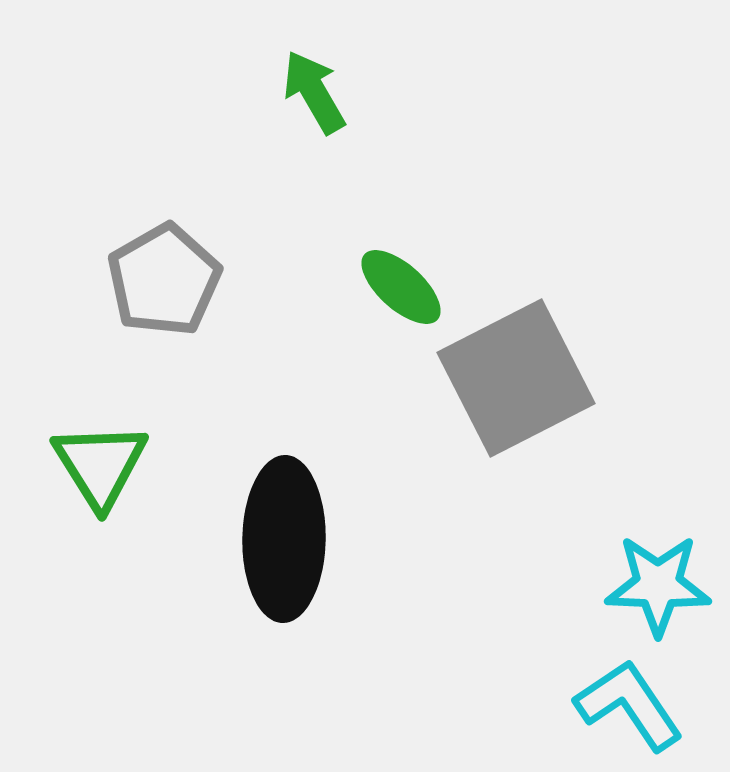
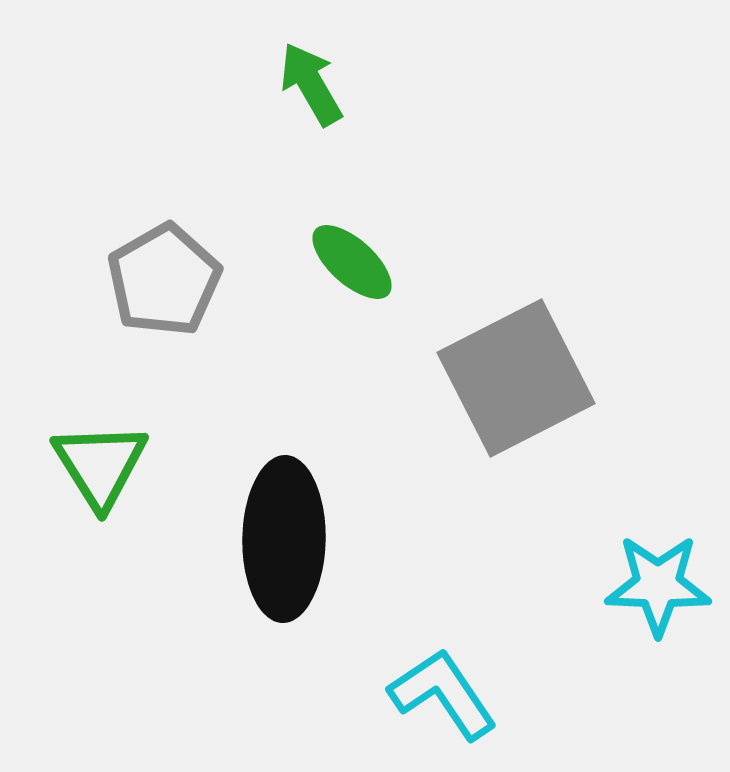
green arrow: moved 3 px left, 8 px up
green ellipse: moved 49 px left, 25 px up
cyan L-shape: moved 186 px left, 11 px up
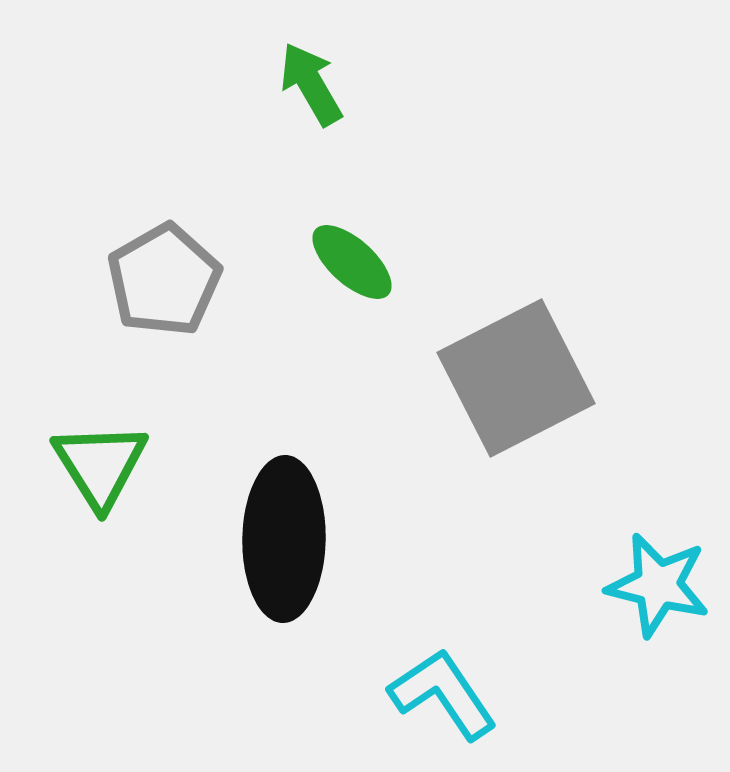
cyan star: rotated 12 degrees clockwise
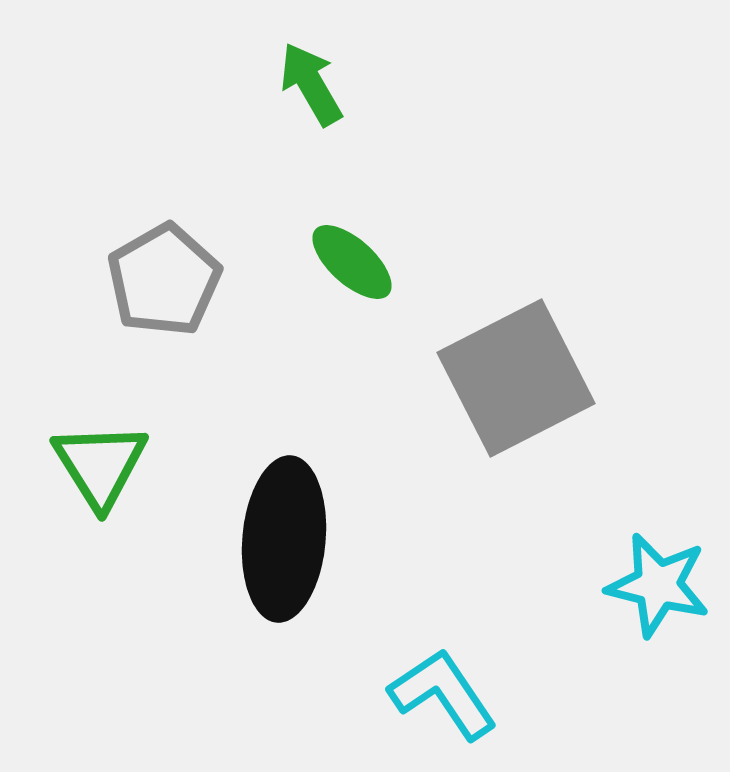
black ellipse: rotated 4 degrees clockwise
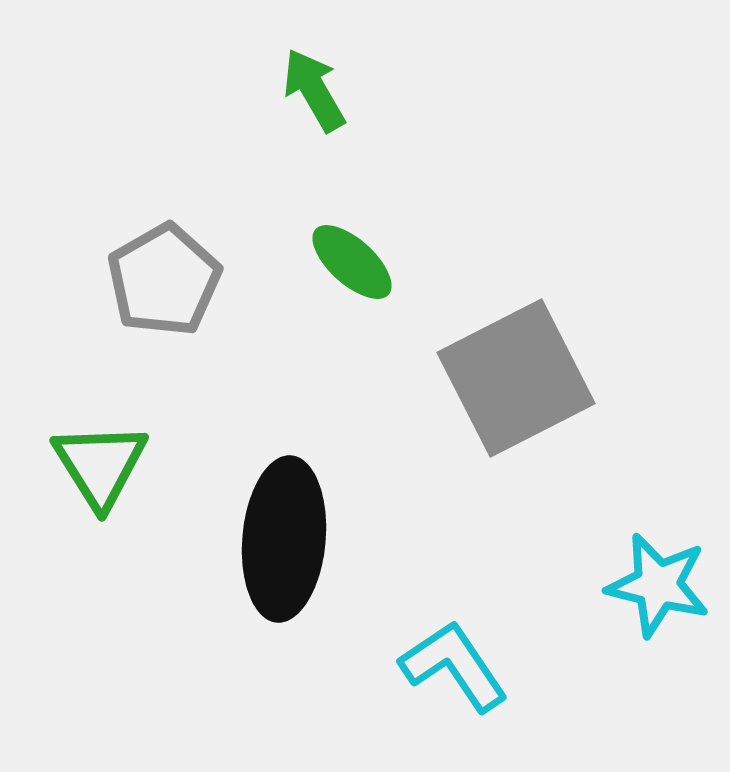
green arrow: moved 3 px right, 6 px down
cyan L-shape: moved 11 px right, 28 px up
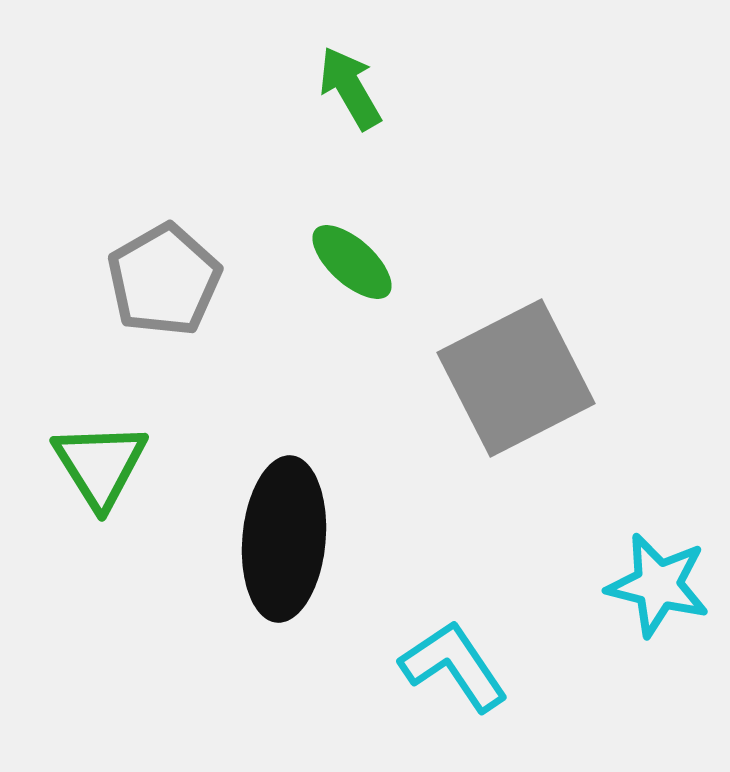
green arrow: moved 36 px right, 2 px up
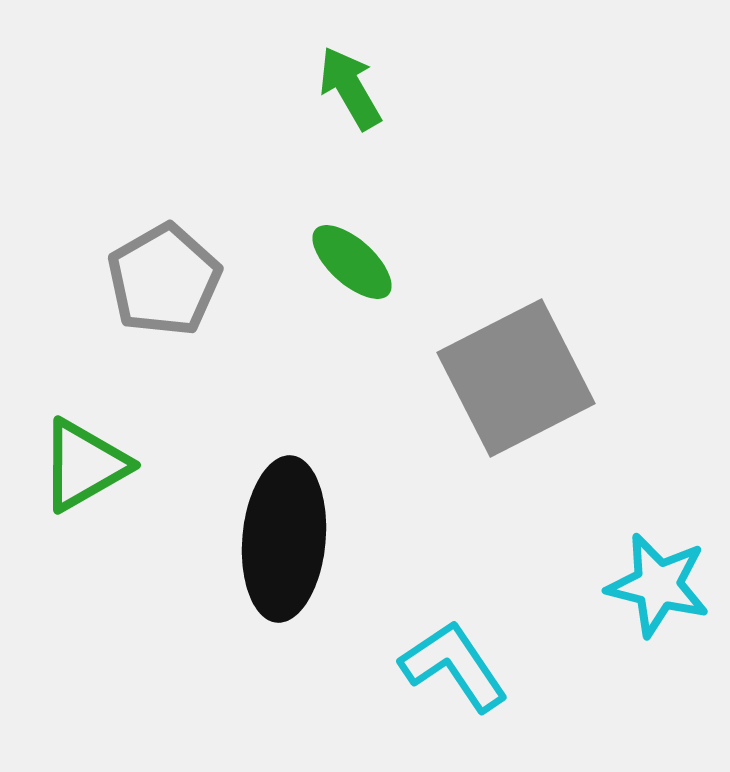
green triangle: moved 16 px left; rotated 32 degrees clockwise
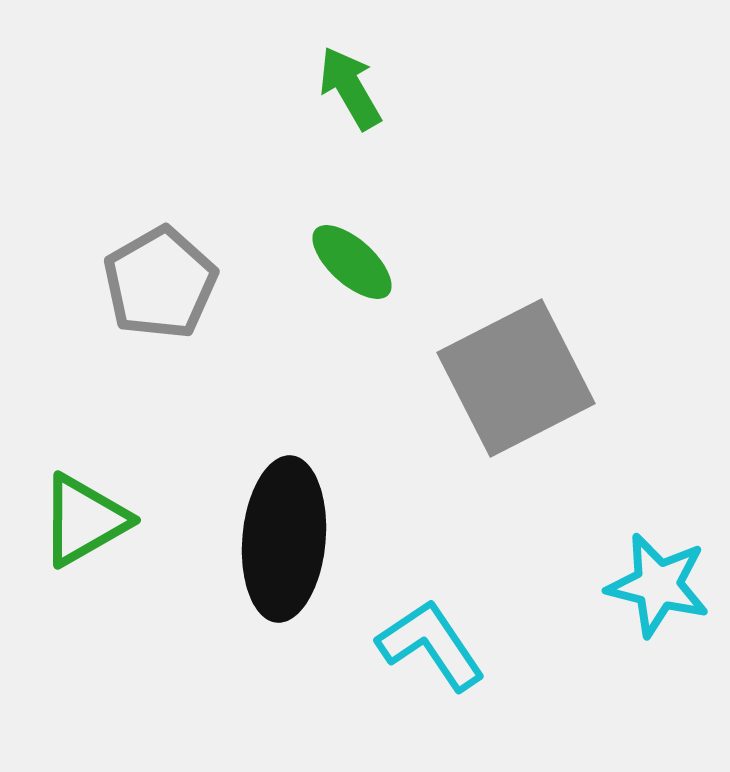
gray pentagon: moved 4 px left, 3 px down
green triangle: moved 55 px down
cyan L-shape: moved 23 px left, 21 px up
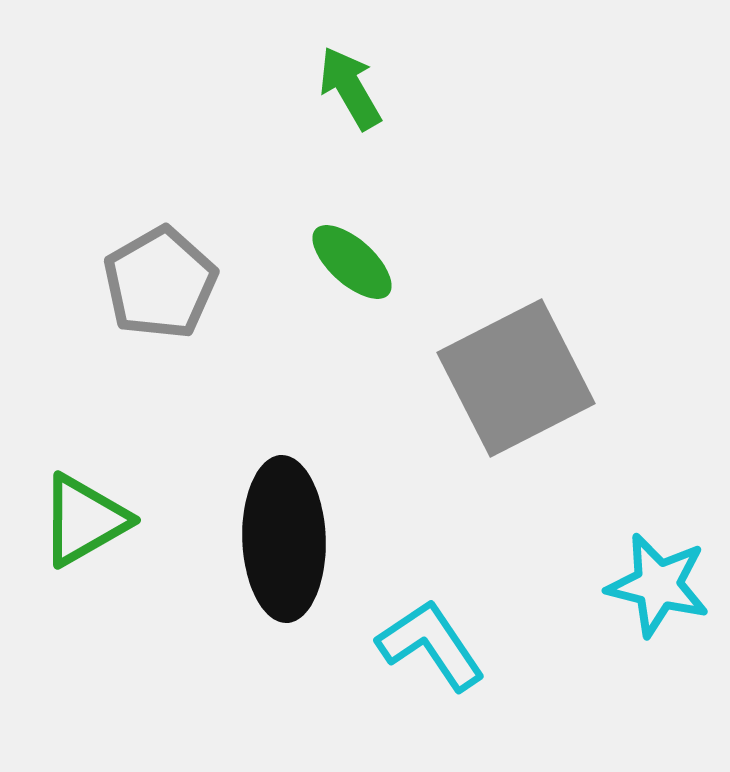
black ellipse: rotated 7 degrees counterclockwise
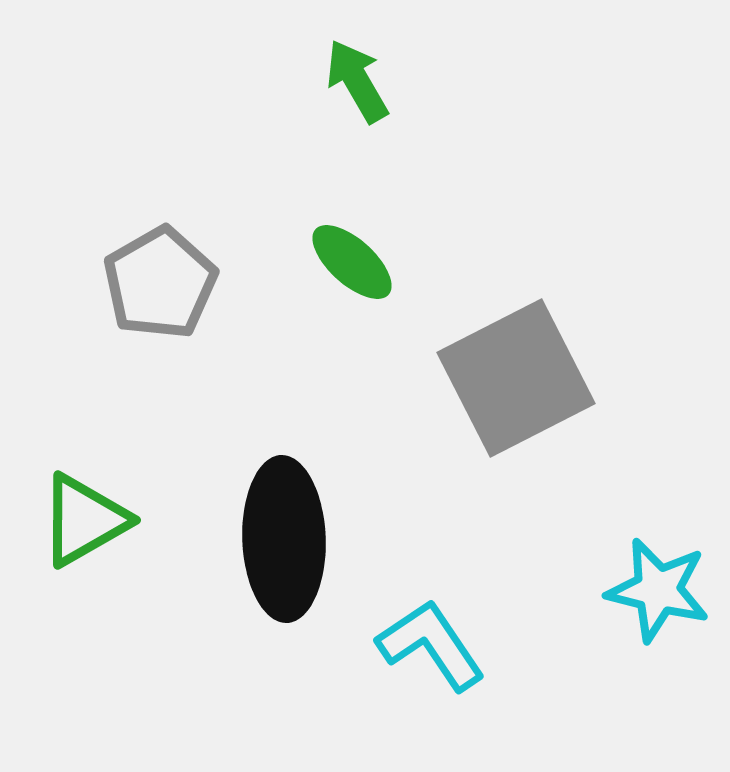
green arrow: moved 7 px right, 7 px up
cyan star: moved 5 px down
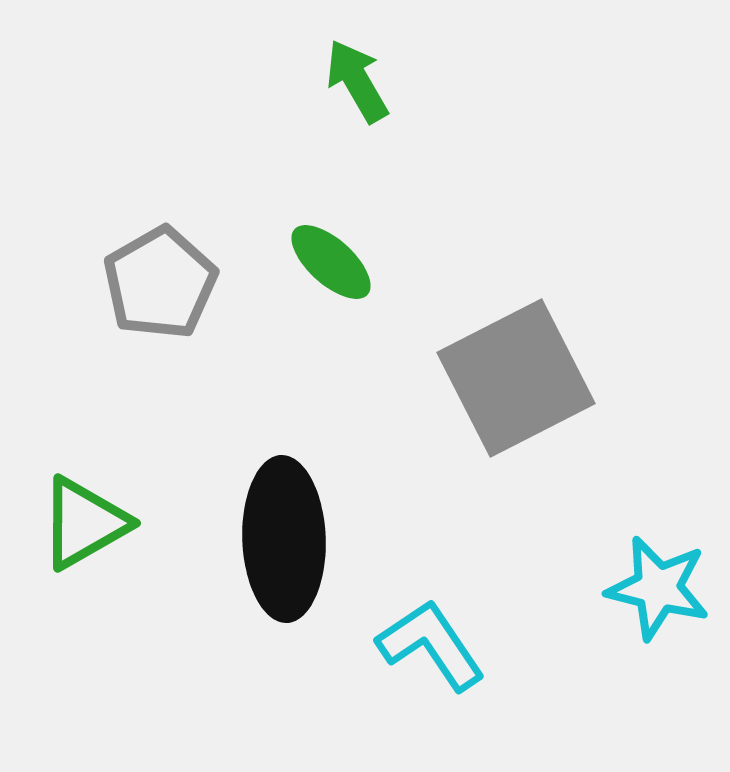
green ellipse: moved 21 px left
green triangle: moved 3 px down
cyan star: moved 2 px up
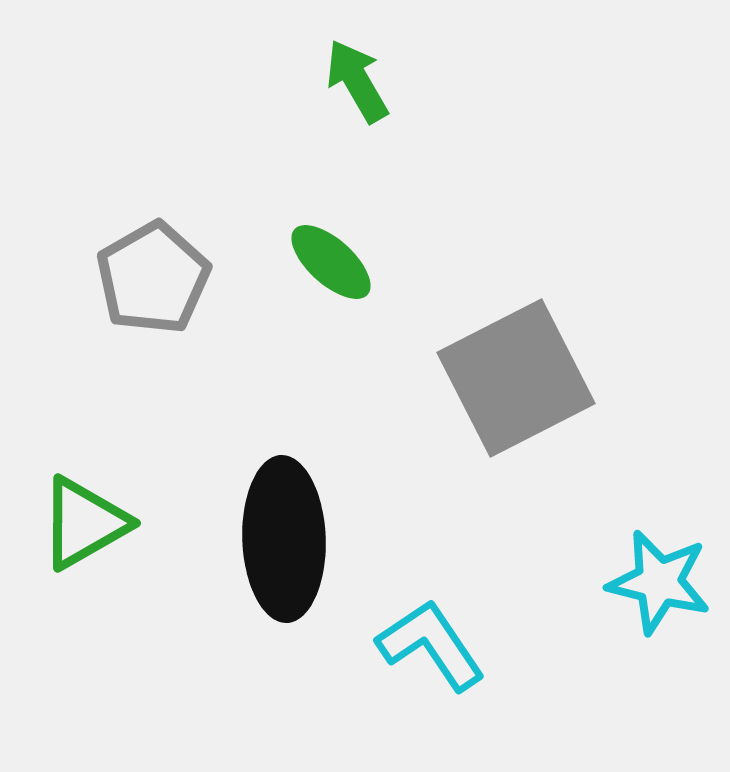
gray pentagon: moved 7 px left, 5 px up
cyan star: moved 1 px right, 6 px up
